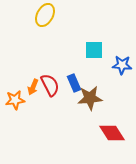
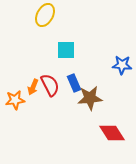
cyan square: moved 28 px left
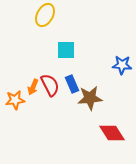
blue rectangle: moved 2 px left, 1 px down
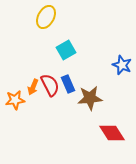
yellow ellipse: moved 1 px right, 2 px down
cyan square: rotated 30 degrees counterclockwise
blue star: rotated 18 degrees clockwise
blue rectangle: moved 4 px left
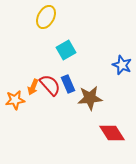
red semicircle: rotated 15 degrees counterclockwise
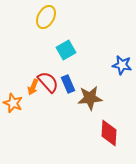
blue star: rotated 12 degrees counterclockwise
red semicircle: moved 2 px left, 3 px up
orange star: moved 2 px left, 3 px down; rotated 30 degrees clockwise
red diamond: moved 3 px left; rotated 36 degrees clockwise
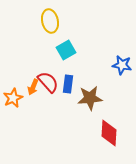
yellow ellipse: moved 4 px right, 4 px down; rotated 40 degrees counterclockwise
blue rectangle: rotated 30 degrees clockwise
orange star: moved 5 px up; rotated 24 degrees clockwise
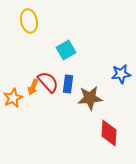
yellow ellipse: moved 21 px left
blue star: moved 1 px left, 9 px down; rotated 18 degrees counterclockwise
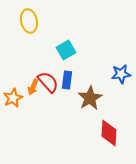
blue rectangle: moved 1 px left, 4 px up
brown star: rotated 25 degrees counterclockwise
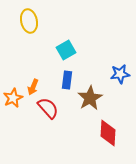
blue star: moved 1 px left
red semicircle: moved 26 px down
red diamond: moved 1 px left
